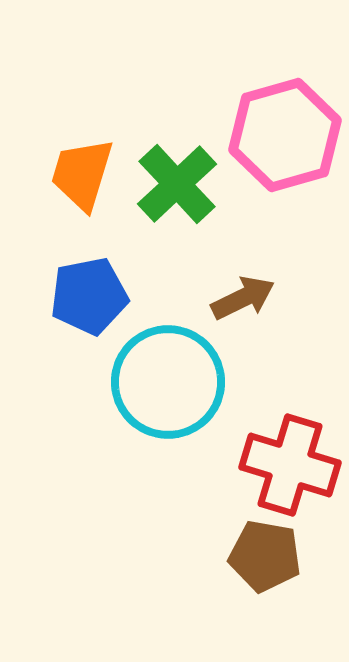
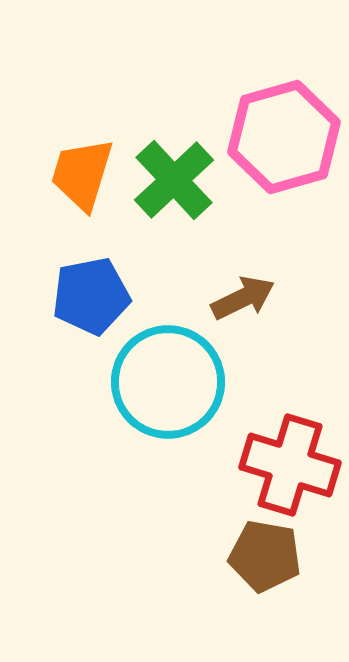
pink hexagon: moved 1 px left, 2 px down
green cross: moved 3 px left, 4 px up
blue pentagon: moved 2 px right
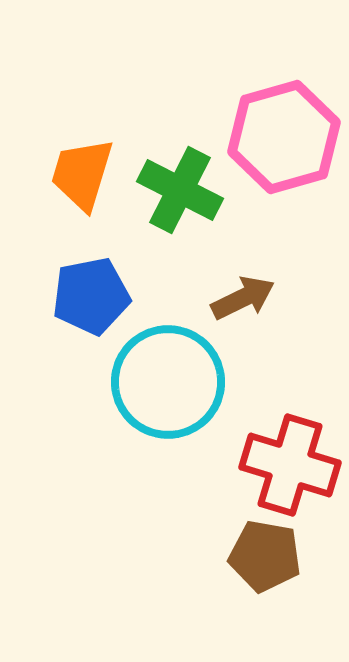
green cross: moved 6 px right, 10 px down; rotated 20 degrees counterclockwise
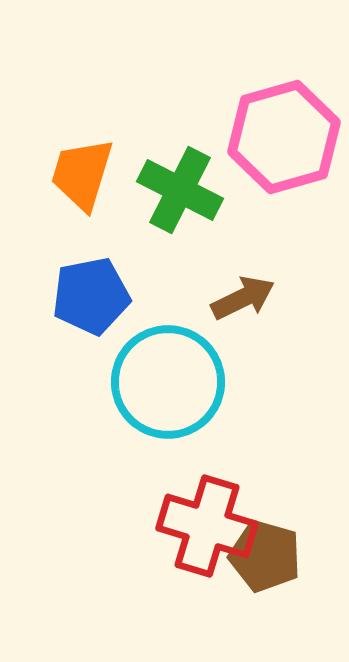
red cross: moved 83 px left, 61 px down
brown pentagon: rotated 6 degrees clockwise
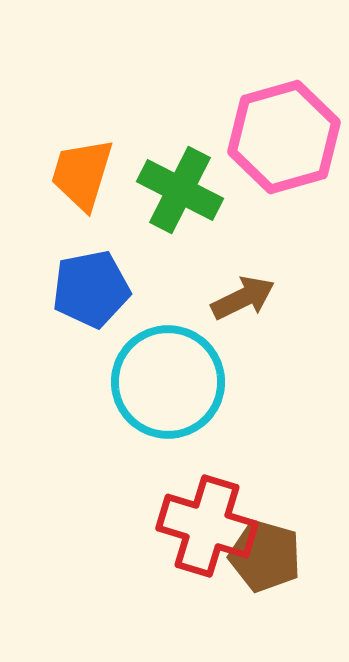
blue pentagon: moved 7 px up
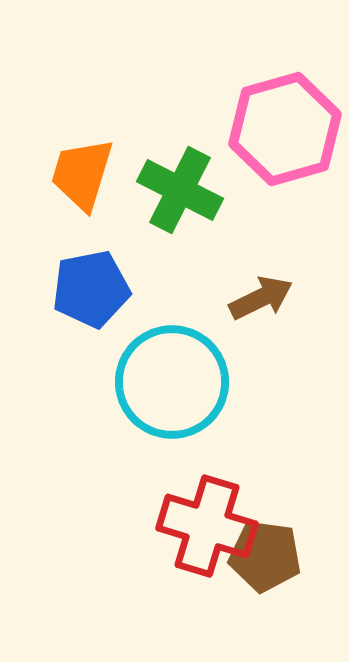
pink hexagon: moved 1 px right, 8 px up
brown arrow: moved 18 px right
cyan circle: moved 4 px right
brown pentagon: rotated 8 degrees counterclockwise
